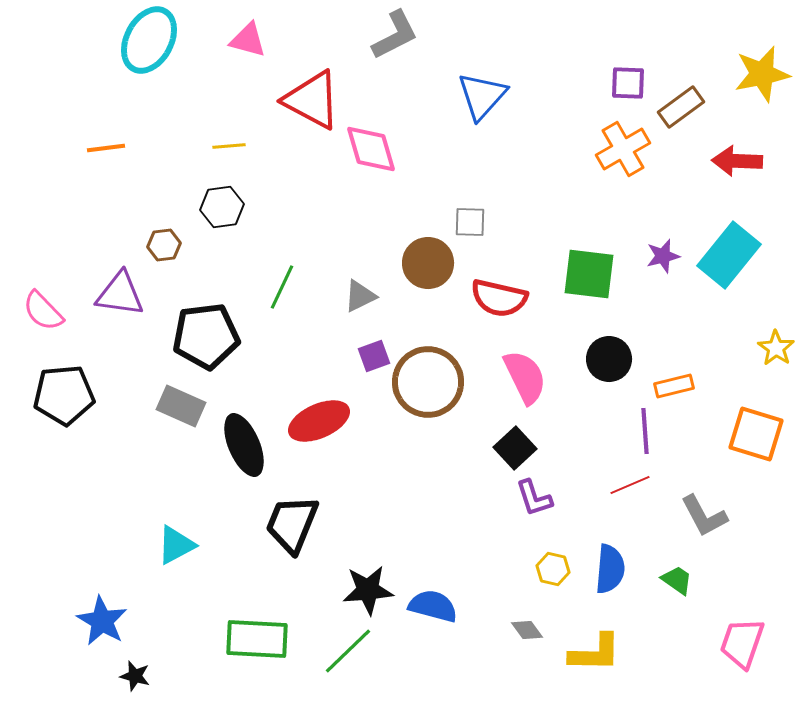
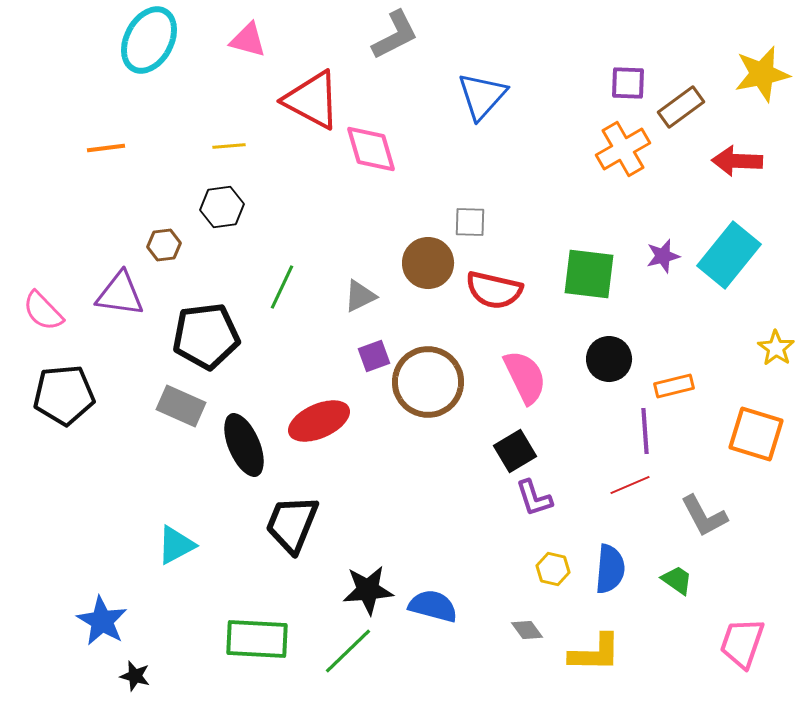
red semicircle at (499, 298): moved 5 px left, 8 px up
black square at (515, 448): moved 3 px down; rotated 12 degrees clockwise
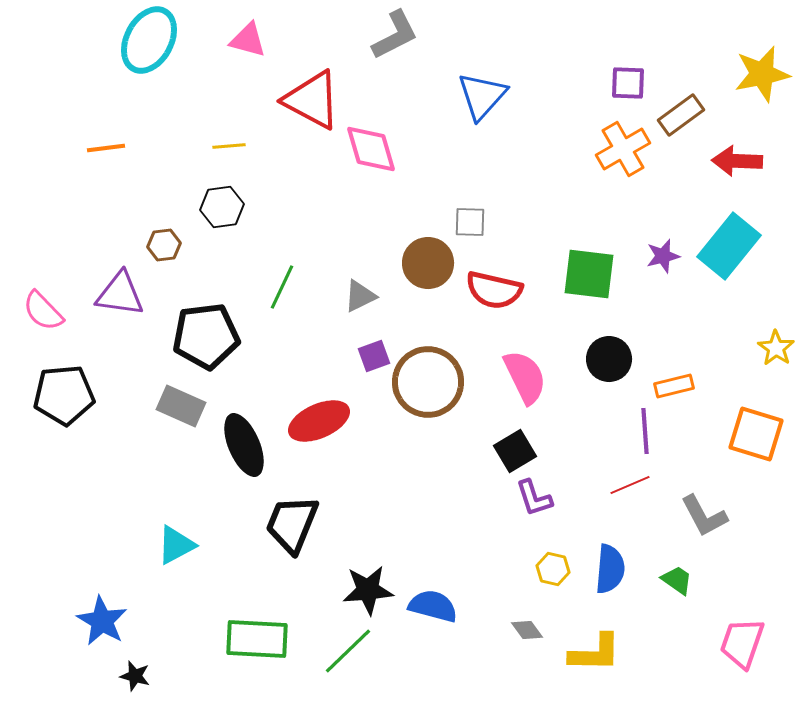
brown rectangle at (681, 107): moved 8 px down
cyan rectangle at (729, 255): moved 9 px up
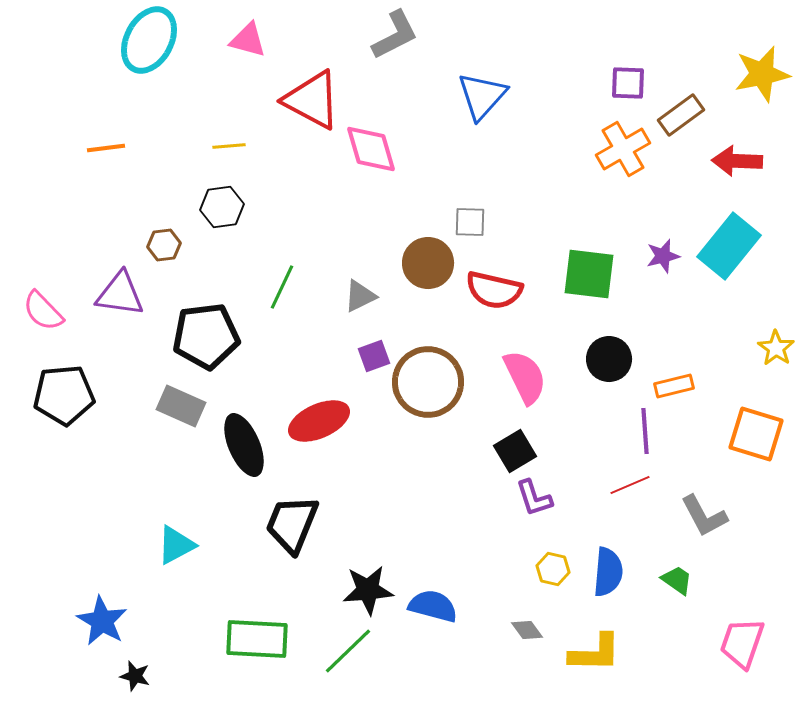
blue semicircle at (610, 569): moved 2 px left, 3 px down
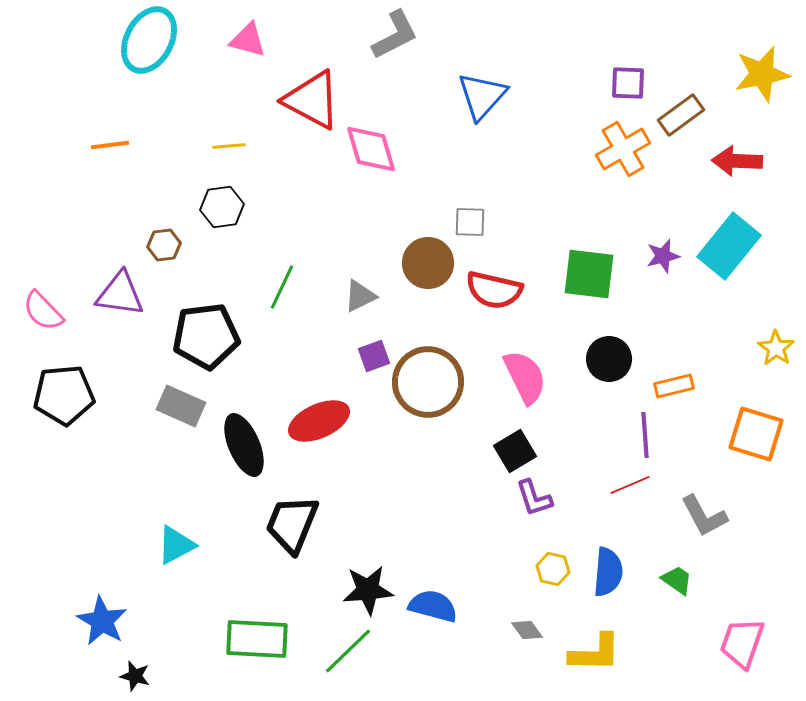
orange line at (106, 148): moved 4 px right, 3 px up
purple line at (645, 431): moved 4 px down
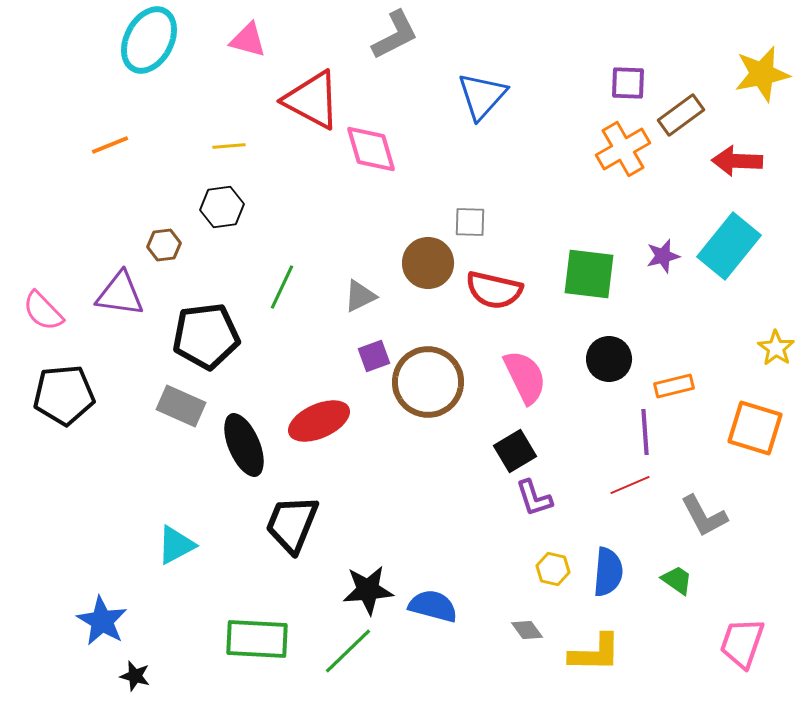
orange line at (110, 145): rotated 15 degrees counterclockwise
orange square at (756, 434): moved 1 px left, 6 px up
purple line at (645, 435): moved 3 px up
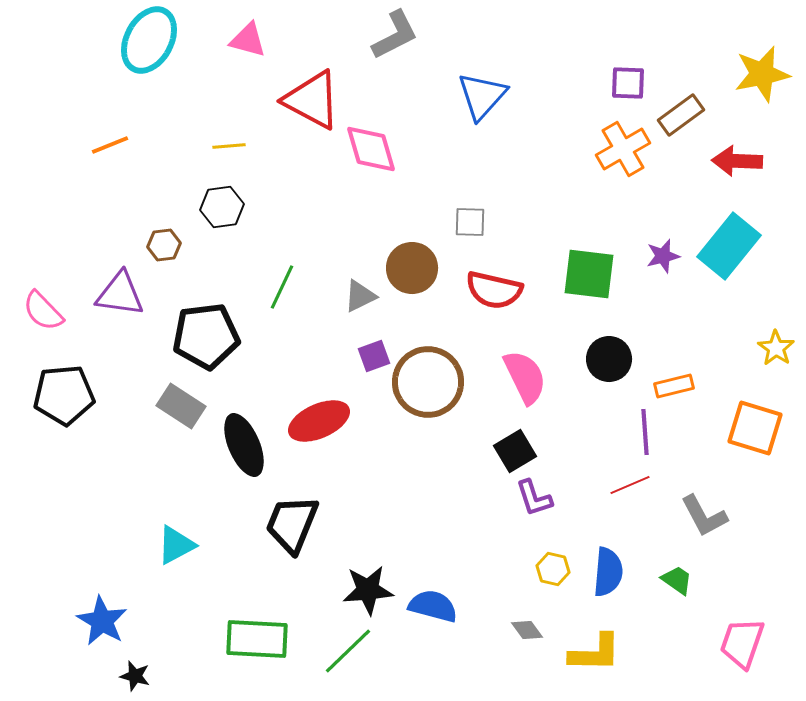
brown circle at (428, 263): moved 16 px left, 5 px down
gray rectangle at (181, 406): rotated 9 degrees clockwise
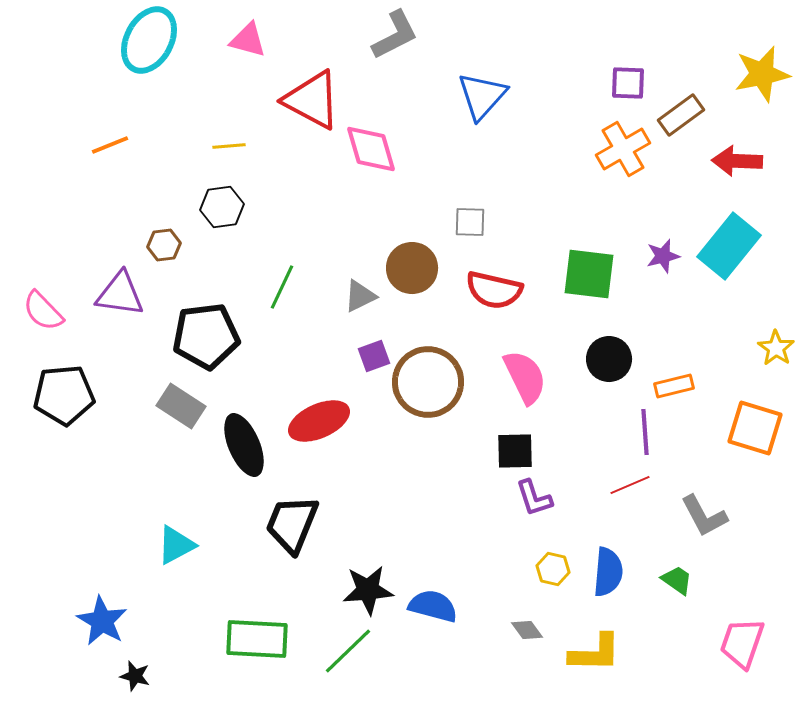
black square at (515, 451): rotated 30 degrees clockwise
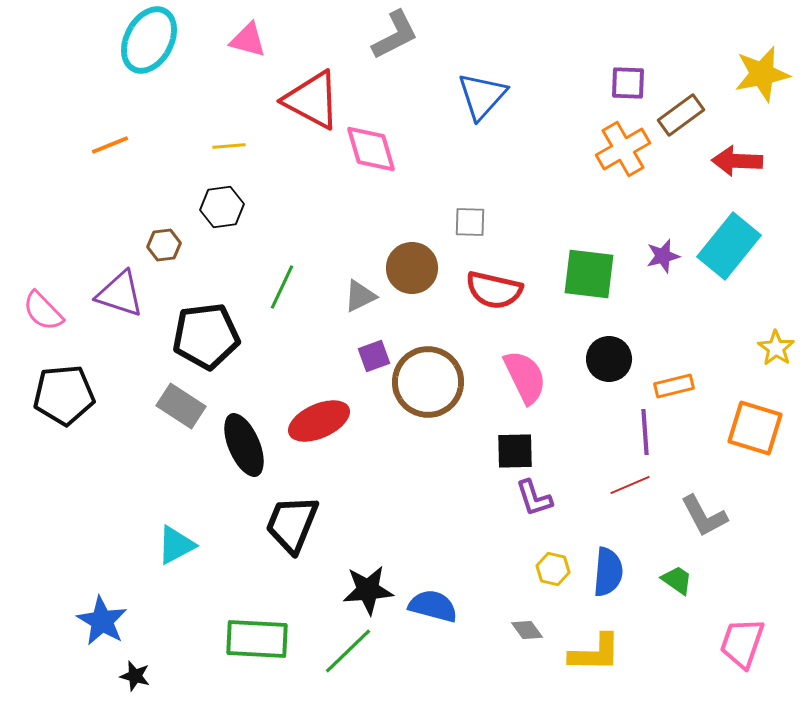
purple triangle at (120, 294): rotated 10 degrees clockwise
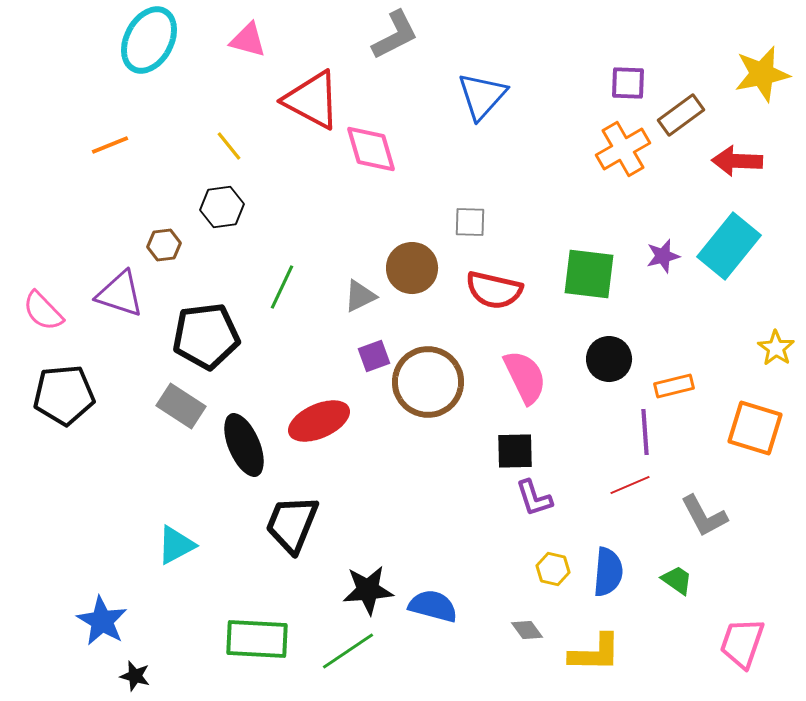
yellow line at (229, 146): rotated 56 degrees clockwise
green line at (348, 651): rotated 10 degrees clockwise
